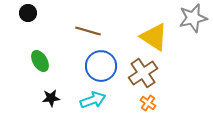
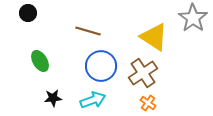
gray star: rotated 24 degrees counterclockwise
black star: moved 2 px right
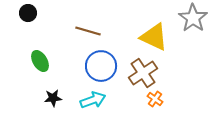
yellow triangle: rotated 8 degrees counterclockwise
orange cross: moved 7 px right, 4 px up
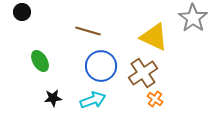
black circle: moved 6 px left, 1 px up
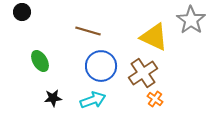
gray star: moved 2 px left, 2 px down
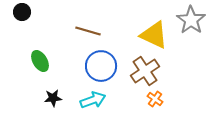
yellow triangle: moved 2 px up
brown cross: moved 2 px right, 2 px up
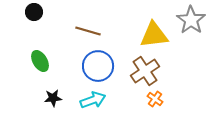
black circle: moved 12 px right
yellow triangle: rotated 32 degrees counterclockwise
blue circle: moved 3 px left
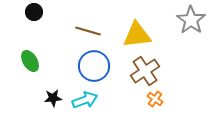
yellow triangle: moved 17 px left
green ellipse: moved 10 px left
blue circle: moved 4 px left
cyan arrow: moved 8 px left
